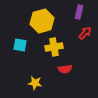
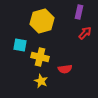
yellow cross: moved 14 px left, 10 px down; rotated 24 degrees clockwise
yellow star: moved 6 px right, 2 px up; rotated 16 degrees clockwise
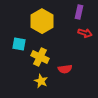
yellow hexagon: rotated 15 degrees counterclockwise
red arrow: rotated 64 degrees clockwise
cyan square: moved 1 px left, 1 px up
yellow cross: rotated 12 degrees clockwise
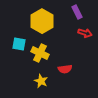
purple rectangle: moved 2 px left; rotated 40 degrees counterclockwise
yellow cross: moved 4 px up
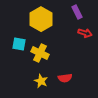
yellow hexagon: moved 1 px left, 2 px up
red semicircle: moved 9 px down
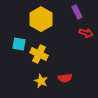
red arrow: moved 1 px right
yellow cross: moved 1 px left, 1 px down
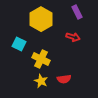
red arrow: moved 13 px left, 4 px down
cyan square: rotated 16 degrees clockwise
yellow cross: moved 2 px right, 5 px down
red semicircle: moved 1 px left, 1 px down
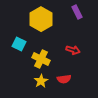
red arrow: moved 13 px down
yellow star: rotated 16 degrees clockwise
